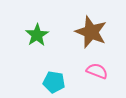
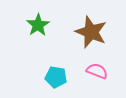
green star: moved 1 px right, 10 px up
cyan pentagon: moved 2 px right, 5 px up
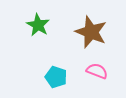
green star: rotated 10 degrees counterclockwise
cyan pentagon: rotated 10 degrees clockwise
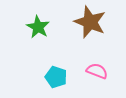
green star: moved 2 px down
brown star: moved 1 px left, 10 px up
